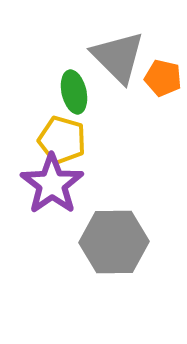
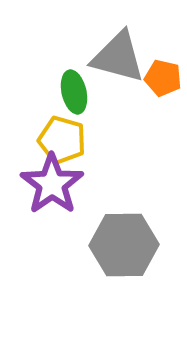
gray triangle: rotated 30 degrees counterclockwise
gray hexagon: moved 10 px right, 3 px down
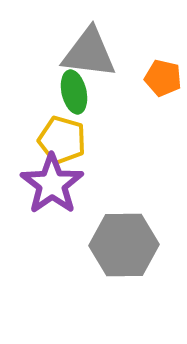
gray triangle: moved 29 px left, 4 px up; rotated 8 degrees counterclockwise
